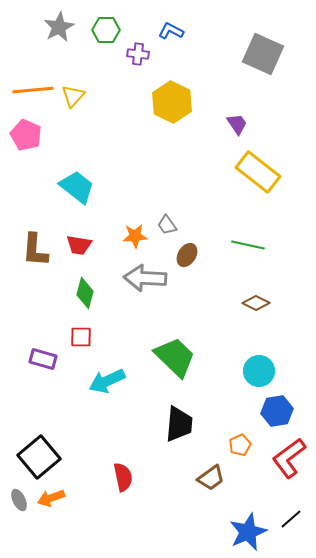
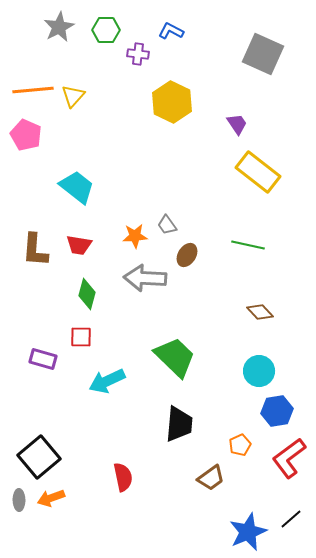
green diamond: moved 2 px right, 1 px down
brown diamond: moved 4 px right, 9 px down; rotated 20 degrees clockwise
gray ellipse: rotated 25 degrees clockwise
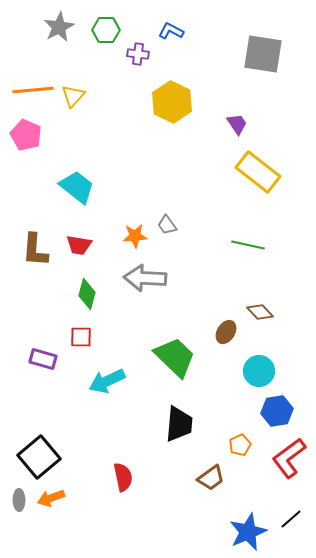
gray square: rotated 15 degrees counterclockwise
brown ellipse: moved 39 px right, 77 px down
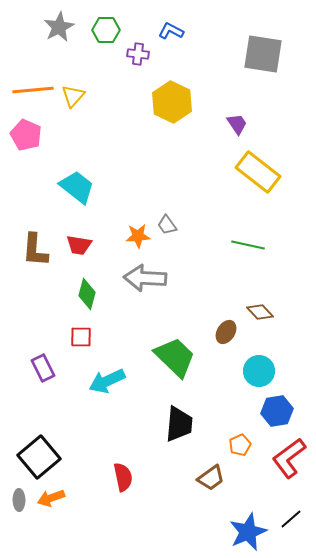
orange star: moved 3 px right
purple rectangle: moved 9 px down; rotated 48 degrees clockwise
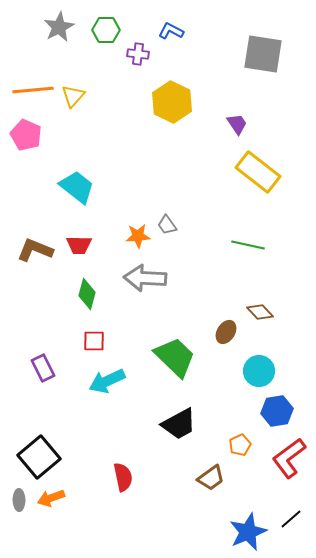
red trapezoid: rotated 8 degrees counterclockwise
brown L-shape: rotated 108 degrees clockwise
red square: moved 13 px right, 4 px down
black trapezoid: rotated 57 degrees clockwise
